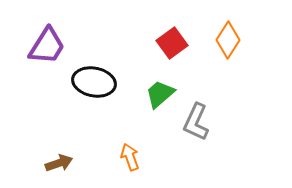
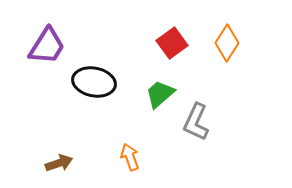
orange diamond: moved 1 px left, 3 px down
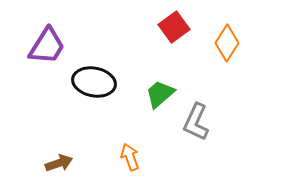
red square: moved 2 px right, 16 px up
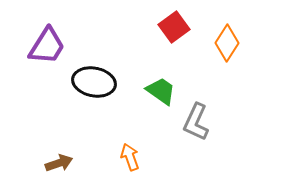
green trapezoid: moved 1 px right, 3 px up; rotated 76 degrees clockwise
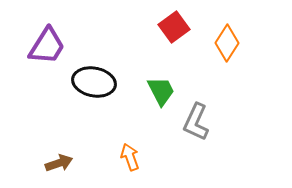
green trapezoid: rotated 28 degrees clockwise
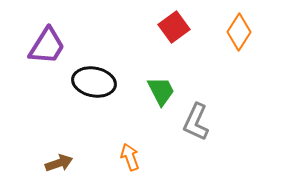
orange diamond: moved 12 px right, 11 px up
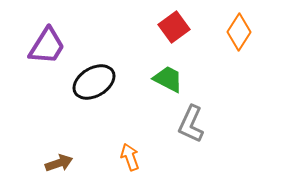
black ellipse: rotated 42 degrees counterclockwise
green trapezoid: moved 7 px right, 12 px up; rotated 36 degrees counterclockwise
gray L-shape: moved 5 px left, 2 px down
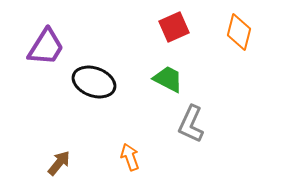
red square: rotated 12 degrees clockwise
orange diamond: rotated 18 degrees counterclockwise
purple trapezoid: moved 1 px left, 1 px down
black ellipse: rotated 51 degrees clockwise
brown arrow: rotated 32 degrees counterclockwise
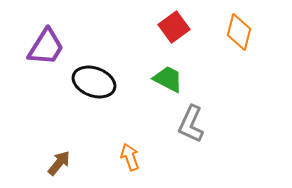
red square: rotated 12 degrees counterclockwise
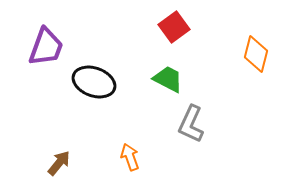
orange diamond: moved 17 px right, 22 px down
purple trapezoid: rotated 12 degrees counterclockwise
